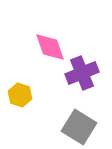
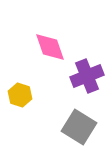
purple cross: moved 5 px right, 3 px down
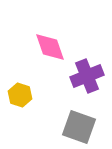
gray square: rotated 12 degrees counterclockwise
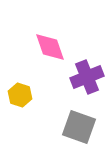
purple cross: moved 1 px down
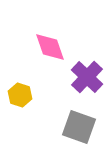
purple cross: rotated 24 degrees counterclockwise
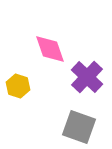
pink diamond: moved 2 px down
yellow hexagon: moved 2 px left, 9 px up
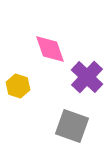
gray square: moved 7 px left, 1 px up
